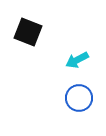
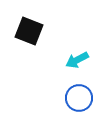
black square: moved 1 px right, 1 px up
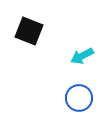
cyan arrow: moved 5 px right, 4 px up
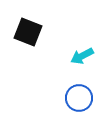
black square: moved 1 px left, 1 px down
